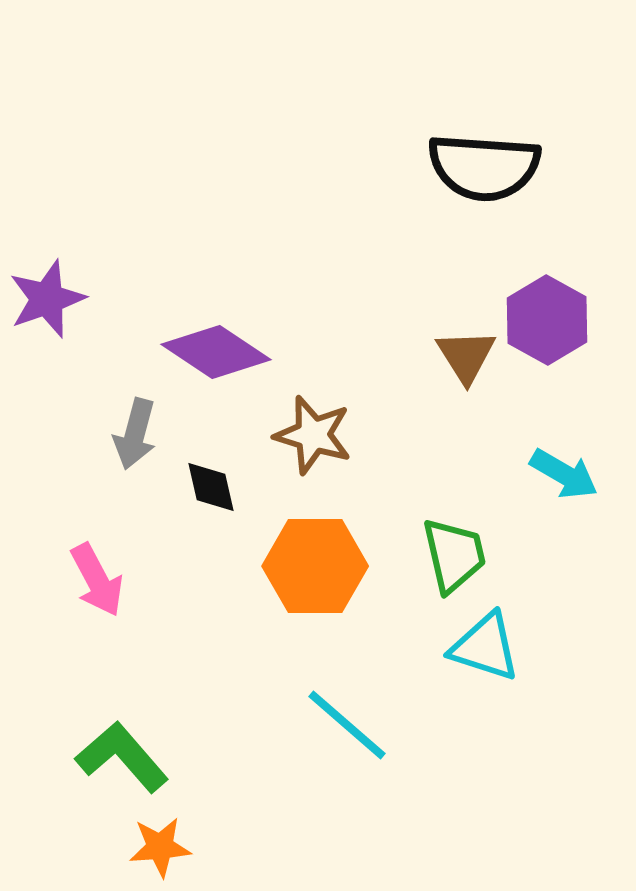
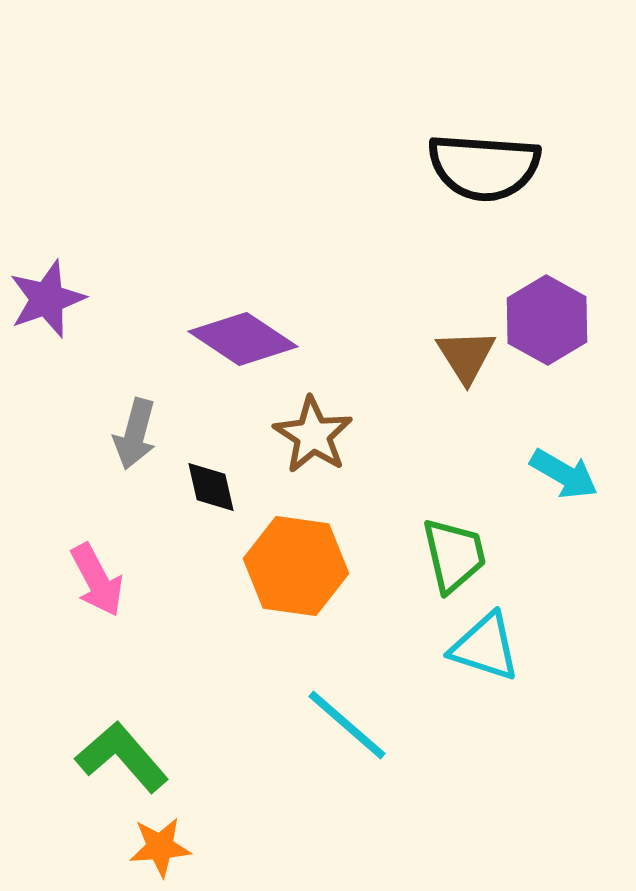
purple diamond: moved 27 px right, 13 px up
brown star: rotated 16 degrees clockwise
orange hexagon: moved 19 px left; rotated 8 degrees clockwise
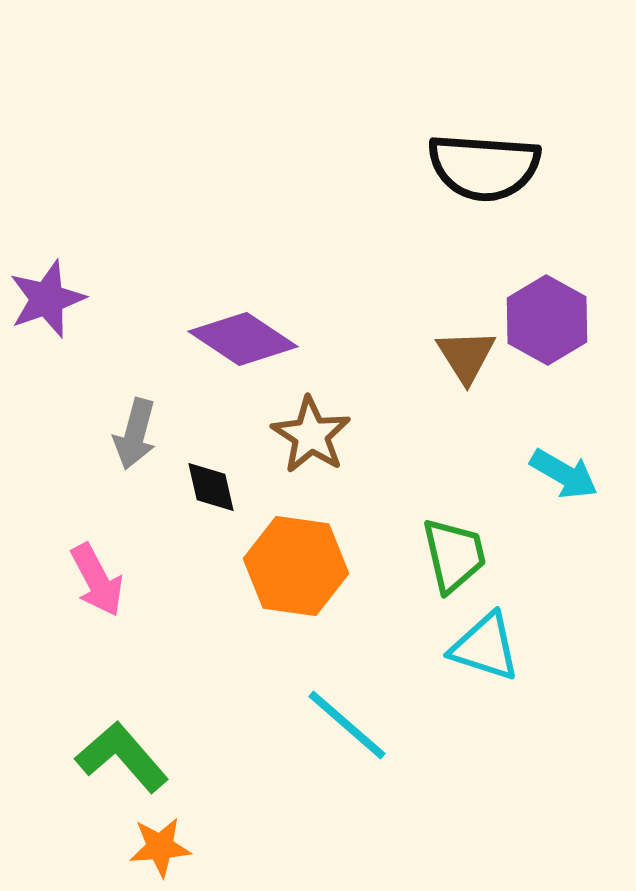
brown star: moved 2 px left
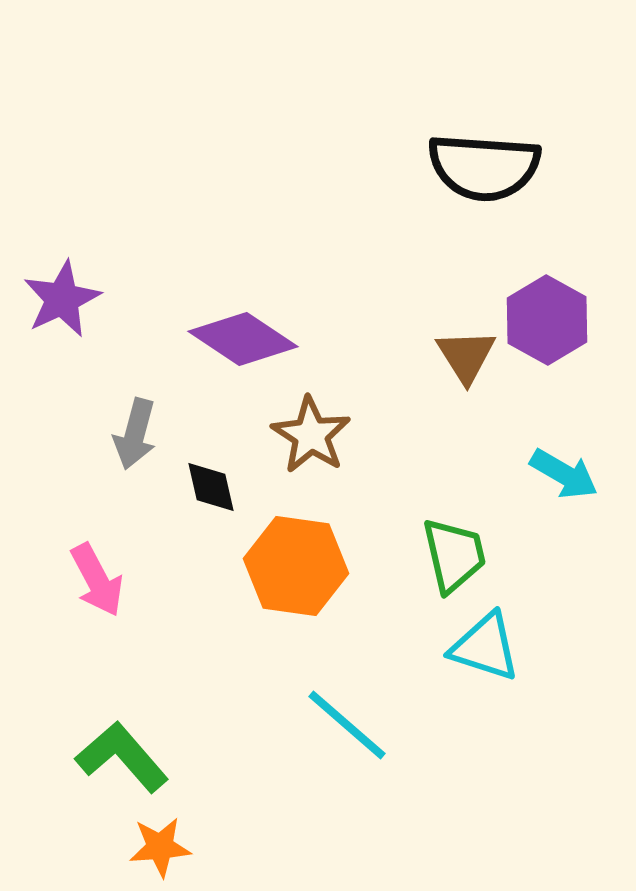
purple star: moved 15 px right; rotated 6 degrees counterclockwise
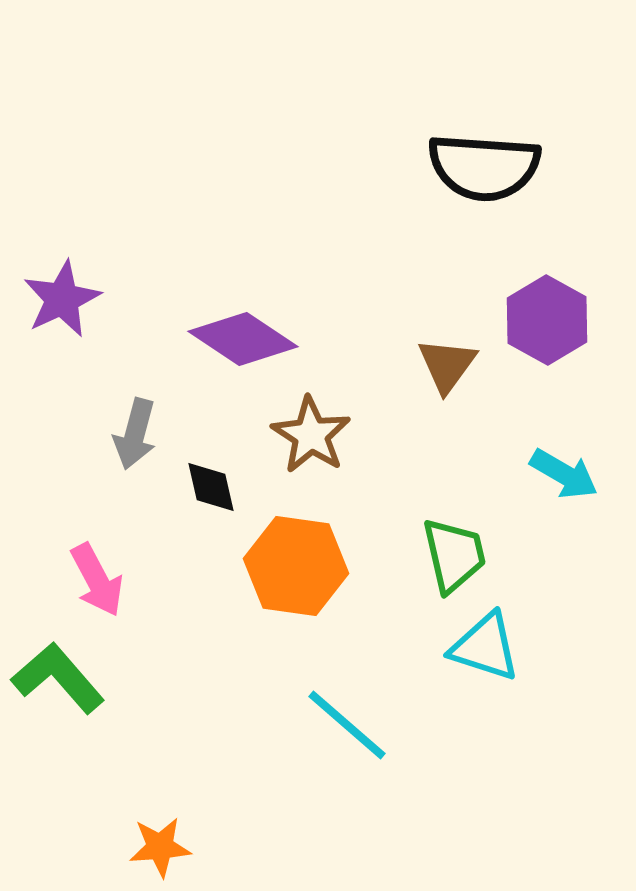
brown triangle: moved 19 px left, 9 px down; rotated 8 degrees clockwise
green L-shape: moved 64 px left, 79 px up
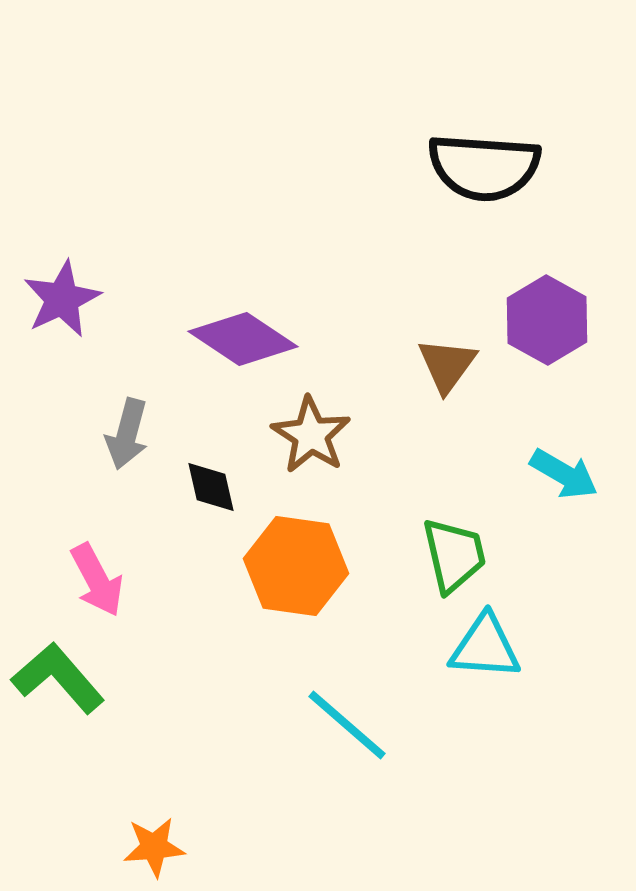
gray arrow: moved 8 px left
cyan triangle: rotated 14 degrees counterclockwise
orange star: moved 6 px left
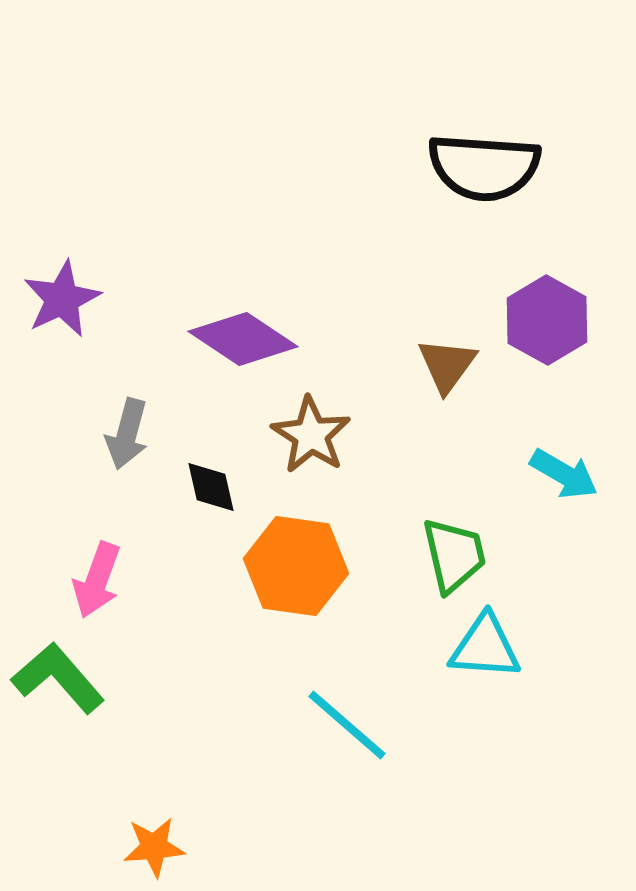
pink arrow: rotated 48 degrees clockwise
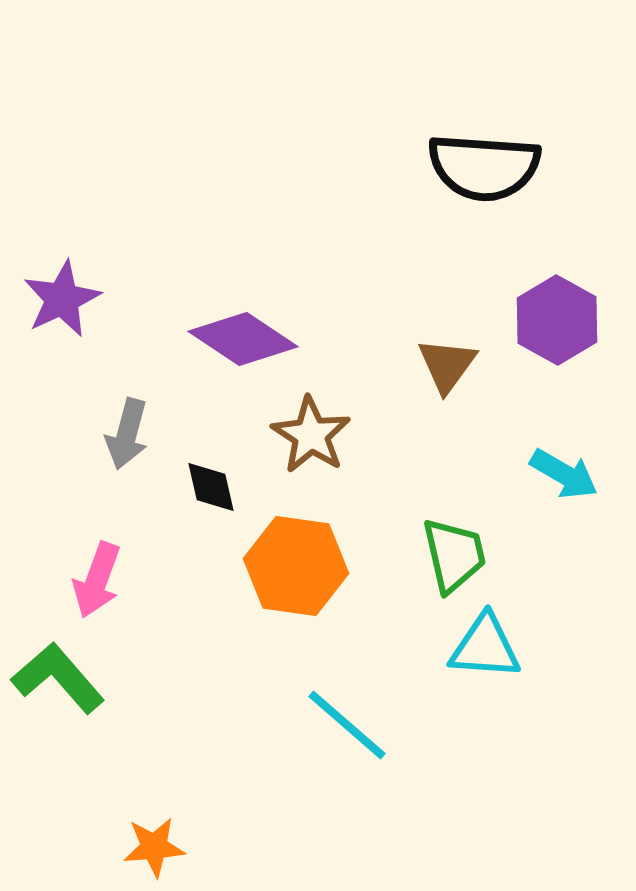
purple hexagon: moved 10 px right
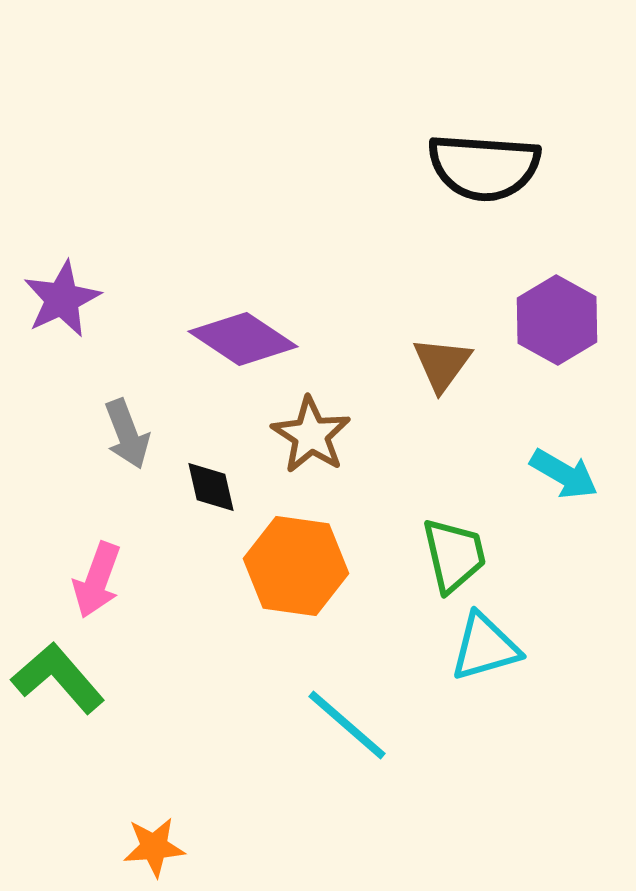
brown triangle: moved 5 px left, 1 px up
gray arrow: rotated 36 degrees counterclockwise
cyan triangle: rotated 20 degrees counterclockwise
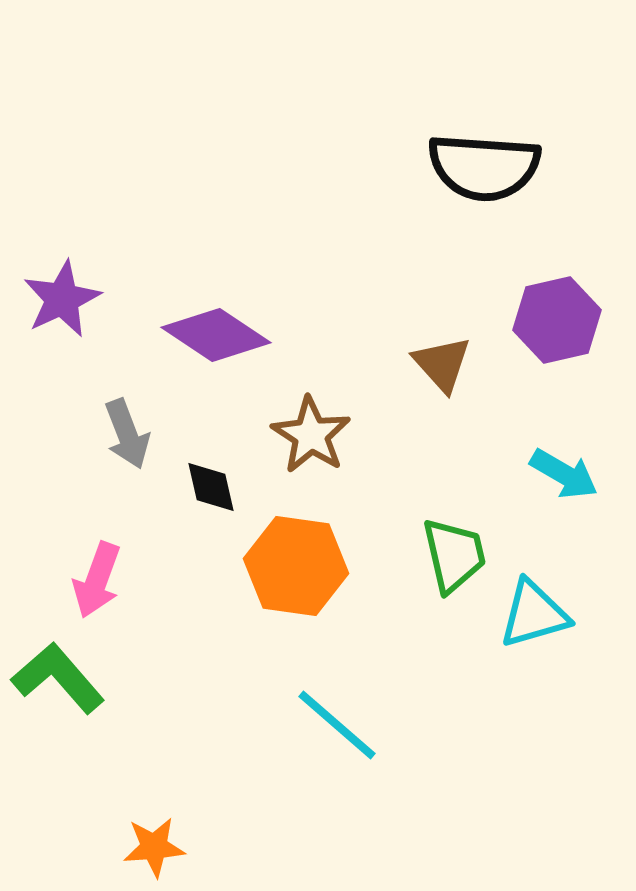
purple hexagon: rotated 18 degrees clockwise
purple diamond: moved 27 px left, 4 px up
brown triangle: rotated 18 degrees counterclockwise
cyan triangle: moved 49 px right, 33 px up
cyan line: moved 10 px left
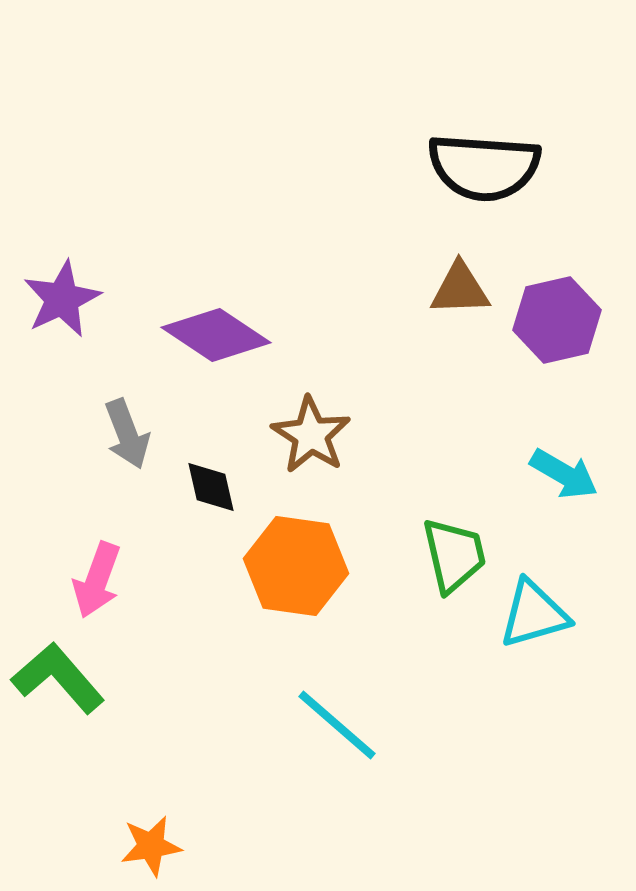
brown triangle: moved 18 px right, 75 px up; rotated 50 degrees counterclockwise
orange star: moved 3 px left, 1 px up; rotated 4 degrees counterclockwise
